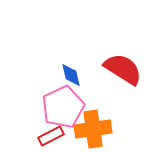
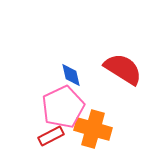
orange cross: rotated 24 degrees clockwise
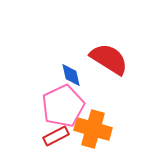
red semicircle: moved 14 px left, 10 px up
pink pentagon: moved 1 px up
red rectangle: moved 5 px right
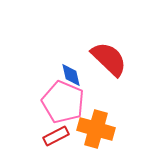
red semicircle: rotated 12 degrees clockwise
pink pentagon: moved 4 px up; rotated 24 degrees counterclockwise
orange cross: moved 3 px right
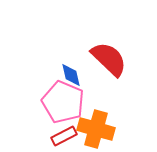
red rectangle: moved 8 px right
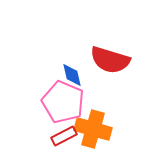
red semicircle: moved 1 px right, 1 px down; rotated 153 degrees clockwise
blue diamond: moved 1 px right
orange cross: moved 3 px left
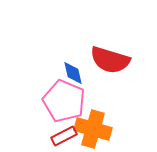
blue diamond: moved 1 px right, 2 px up
pink pentagon: moved 1 px right, 1 px up
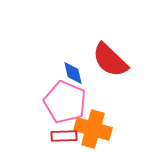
red semicircle: rotated 27 degrees clockwise
pink pentagon: moved 1 px right, 1 px down
red rectangle: rotated 25 degrees clockwise
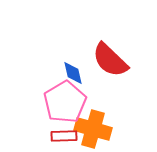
pink pentagon: rotated 18 degrees clockwise
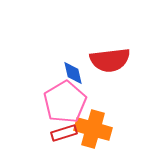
red semicircle: rotated 51 degrees counterclockwise
red rectangle: moved 3 px up; rotated 15 degrees counterclockwise
